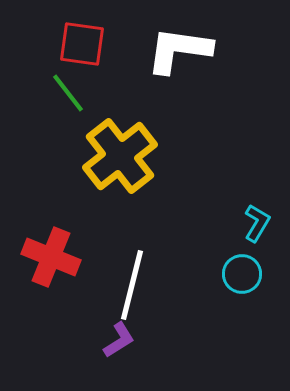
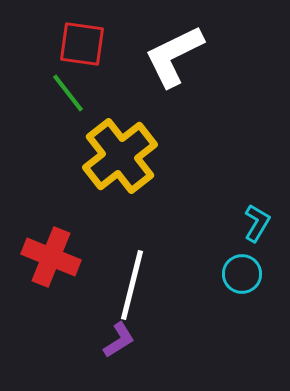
white L-shape: moved 5 px left, 6 px down; rotated 34 degrees counterclockwise
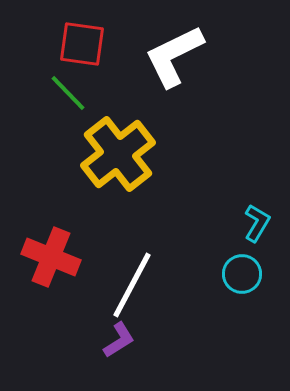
green line: rotated 6 degrees counterclockwise
yellow cross: moved 2 px left, 2 px up
white line: rotated 14 degrees clockwise
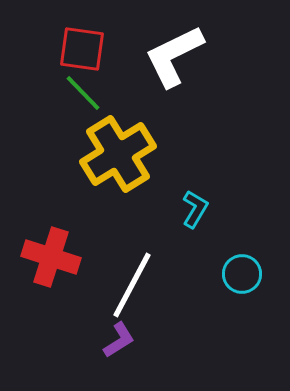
red square: moved 5 px down
green line: moved 15 px right
yellow cross: rotated 6 degrees clockwise
cyan L-shape: moved 62 px left, 14 px up
red cross: rotated 4 degrees counterclockwise
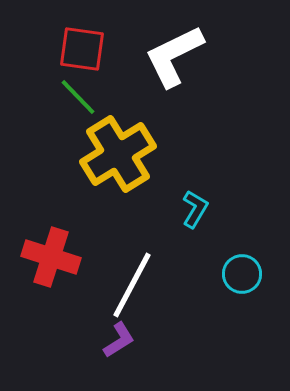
green line: moved 5 px left, 4 px down
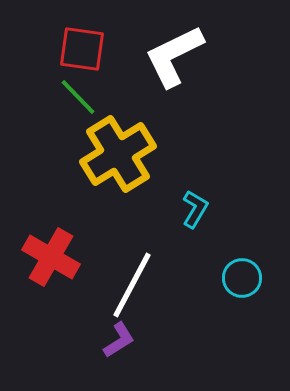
red cross: rotated 12 degrees clockwise
cyan circle: moved 4 px down
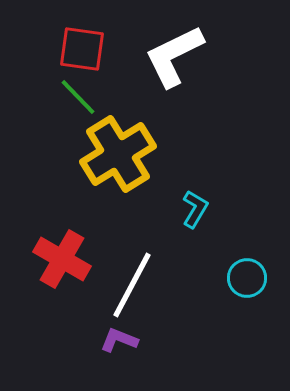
red cross: moved 11 px right, 2 px down
cyan circle: moved 5 px right
purple L-shape: rotated 126 degrees counterclockwise
